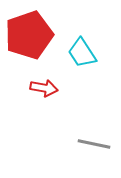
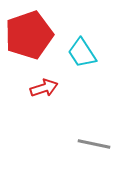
red arrow: rotated 28 degrees counterclockwise
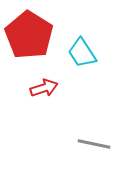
red pentagon: rotated 21 degrees counterclockwise
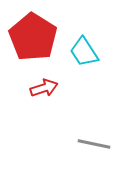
red pentagon: moved 4 px right, 2 px down
cyan trapezoid: moved 2 px right, 1 px up
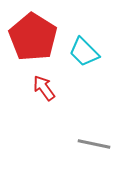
cyan trapezoid: rotated 12 degrees counterclockwise
red arrow: rotated 108 degrees counterclockwise
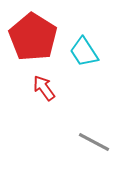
cyan trapezoid: rotated 12 degrees clockwise
gray line: moved 2 px up; rotated 16 degrees clockwise
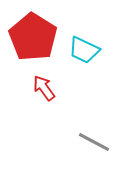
cyan trapezoid: moved 2 px up; rotated 32 degrees counterclockwise
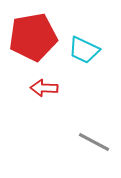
red pentagon: rotated 30 degrees clockwise
red arrow: rotated 52 degrees counterclockwise
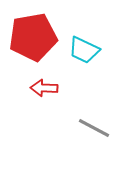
gray line: moved 14 px up
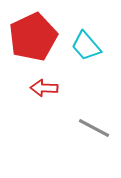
red pentagon: rotated 15 degrees counterclockwise
cyan trapezoid: moved 2 px right, 4 px up; rotated 24 degrees clockwise
